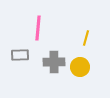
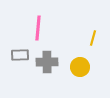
yellow line: moved 7 px right
gray cross: moved 7 px left
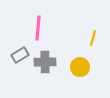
gray rectangle: rotated 30 degrees counterclockwise
gray cross: moved 2 px left
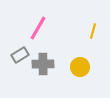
pink line: rotated 25 degrees clockwise
yellow line: moved 7 px up
gray cross: moved 2 px left, 2 px down
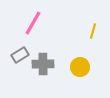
pink line: moved 5 px left, 5 px up
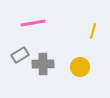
pink line: rotated 50 degrees clockwise
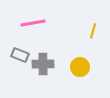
gray rectangle: rotated 54 degrees clockwise
